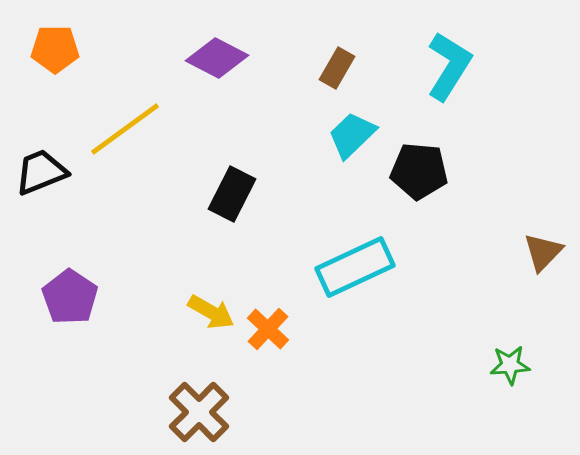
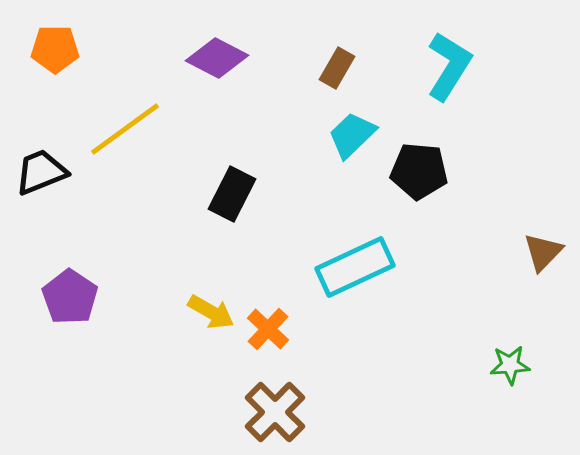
brown cross: moved 76 px right
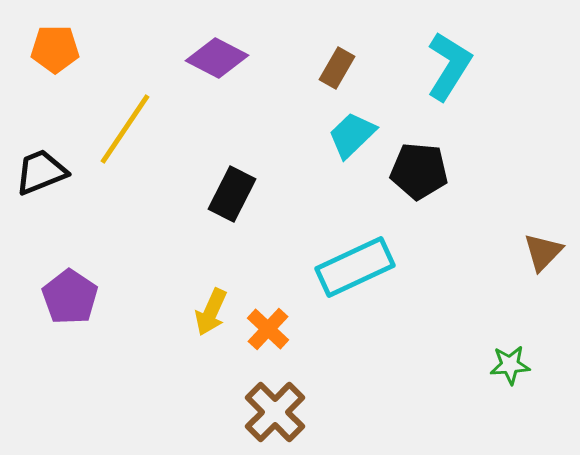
yellow line: rotated 20 degrees counterclockwise
yellow arrow: rotated 84 degrees clockwise
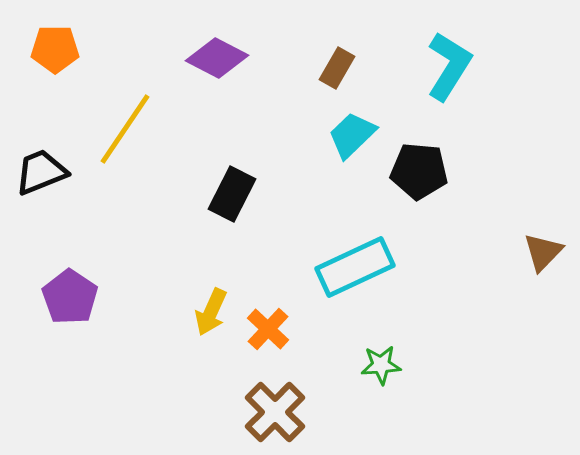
green star: moved 129 px left
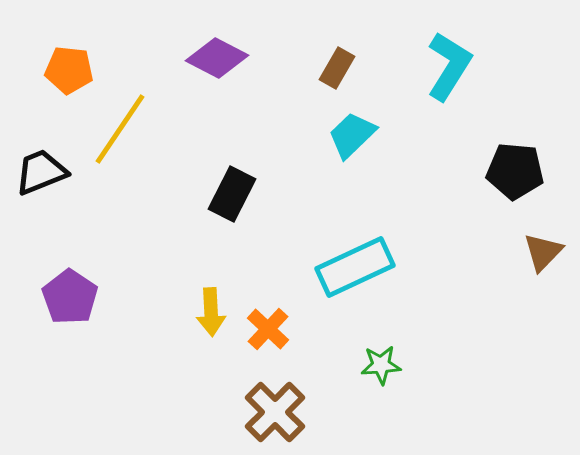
orange pentagon: moved 14 px right, 21 px down; rotated 6 degrees clockwise
yellow line: moved 5 px left
black pentagon: moved 96 px right
yellow arrow: rotated 27 degrees counterclockwise
